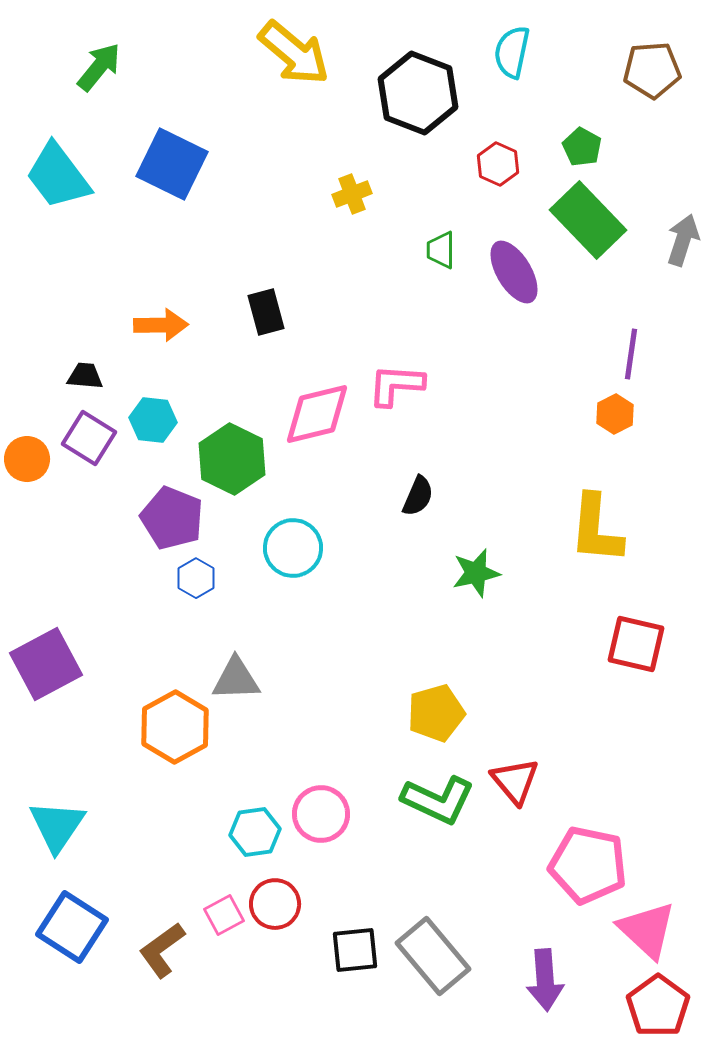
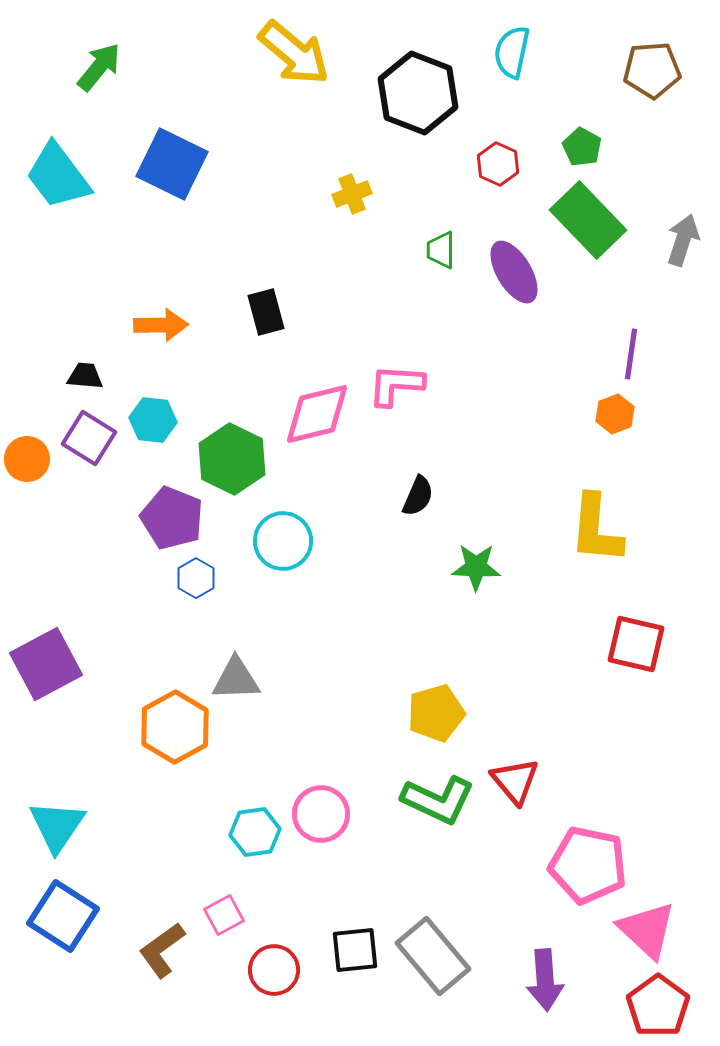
orange hexagon at (615, 414): rotated 6 degrees clockwise
cyan circle at (293, 548): moved 10 px left, 7 px up
green star at (476, 573): moved 6 px up; rotated 15 degrees clockwise
red circle at (275, 904): moved 1 px left, 66 px down
blue square at (72, 927): moved 9 px left, 11 px up
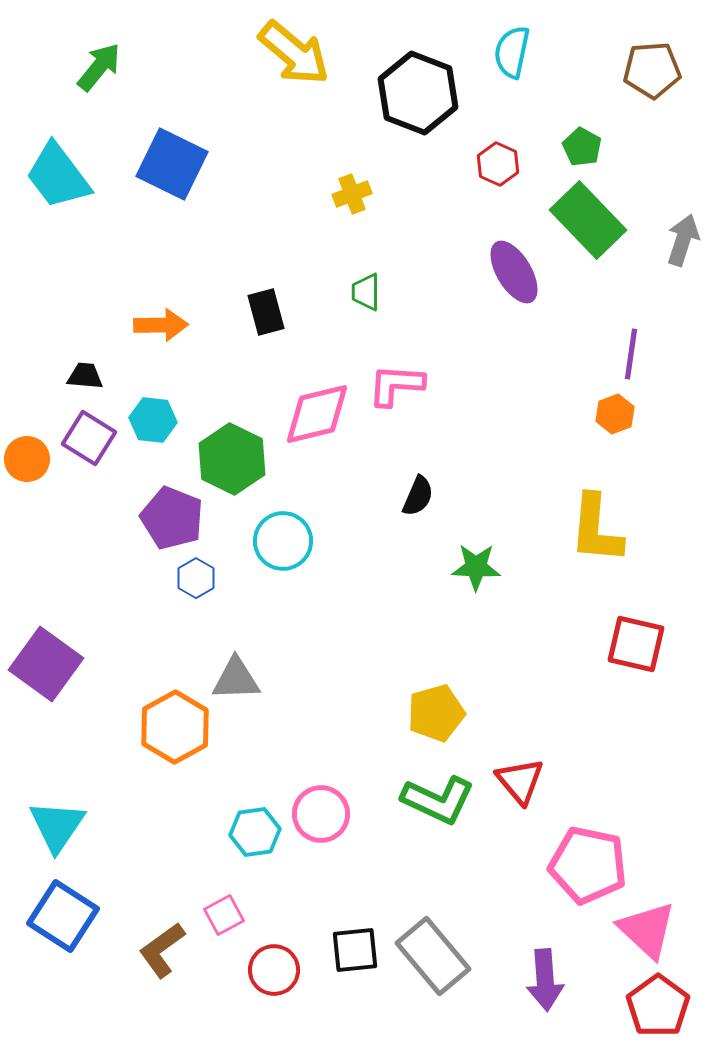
green trapezoid at (441, 250): moved 75 px left, 42 px down
purple square at (46, 664): rotated 26 degrees counterclockwise
red triangle at (515, 781): moved 5 px right
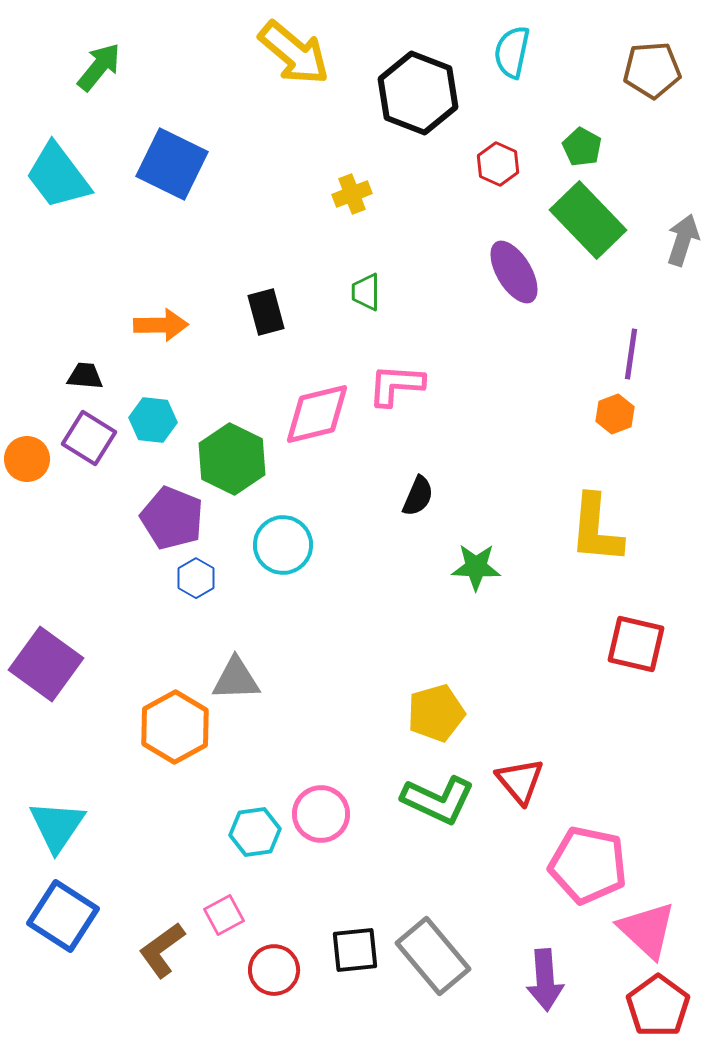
cyan circle at (283, 541): moved 4 px down
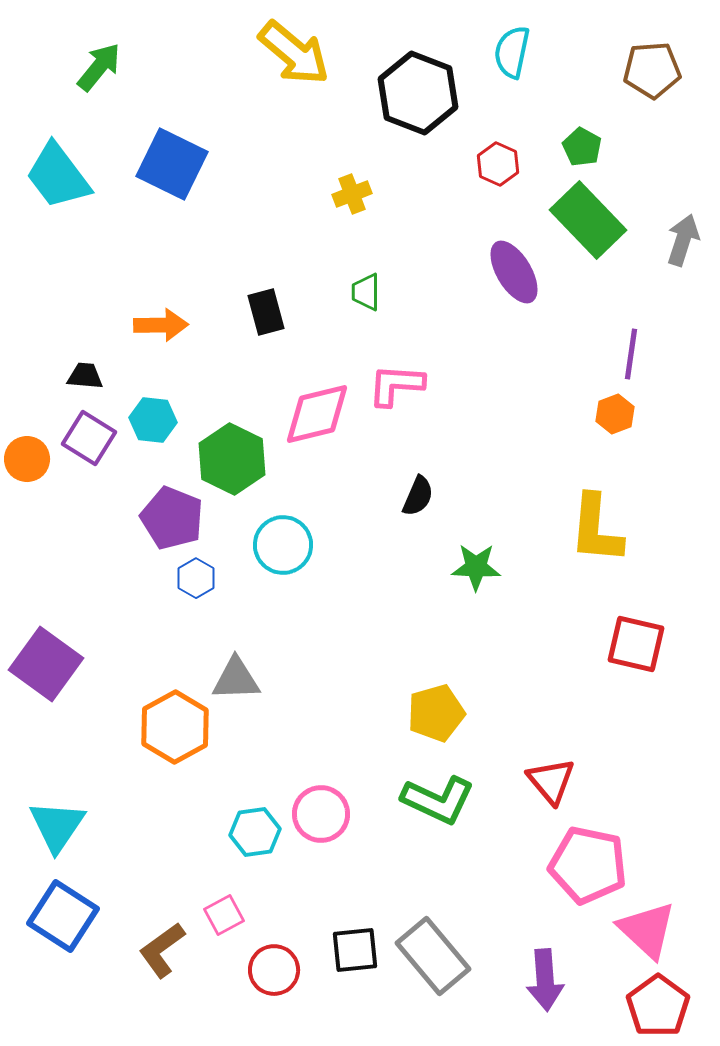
red triangle at (520, 781): moved 31 px right
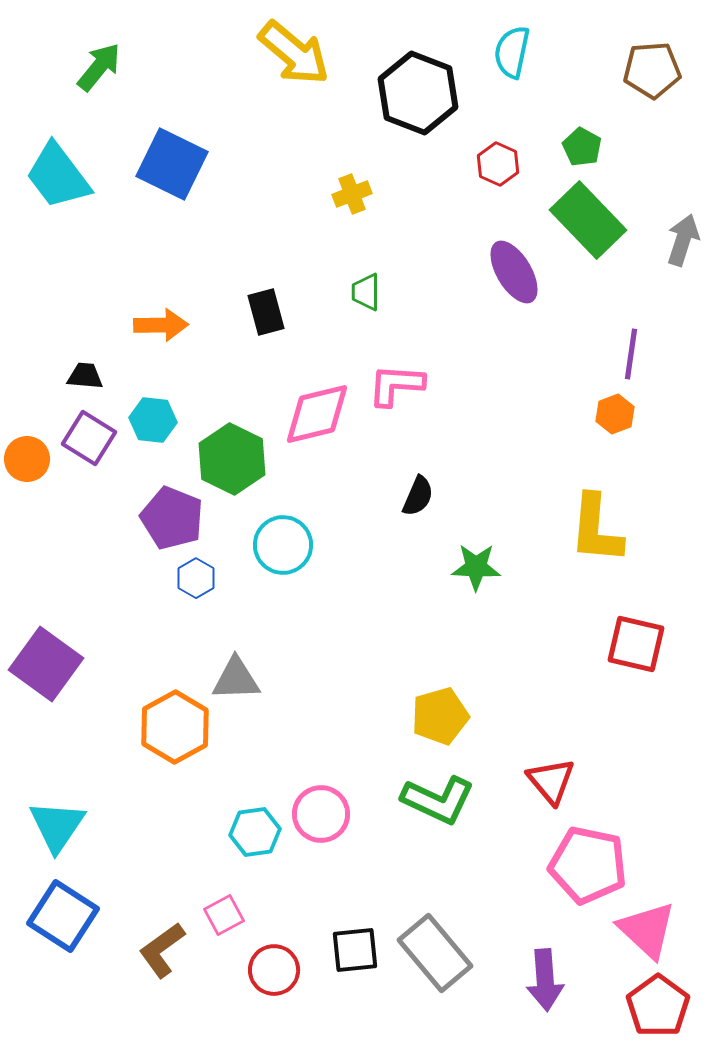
yellow pentagon at (436, 713): moved 4 px right, 3 px down
gray rectangle at (433, 956): moved 2 px right, 3 px up
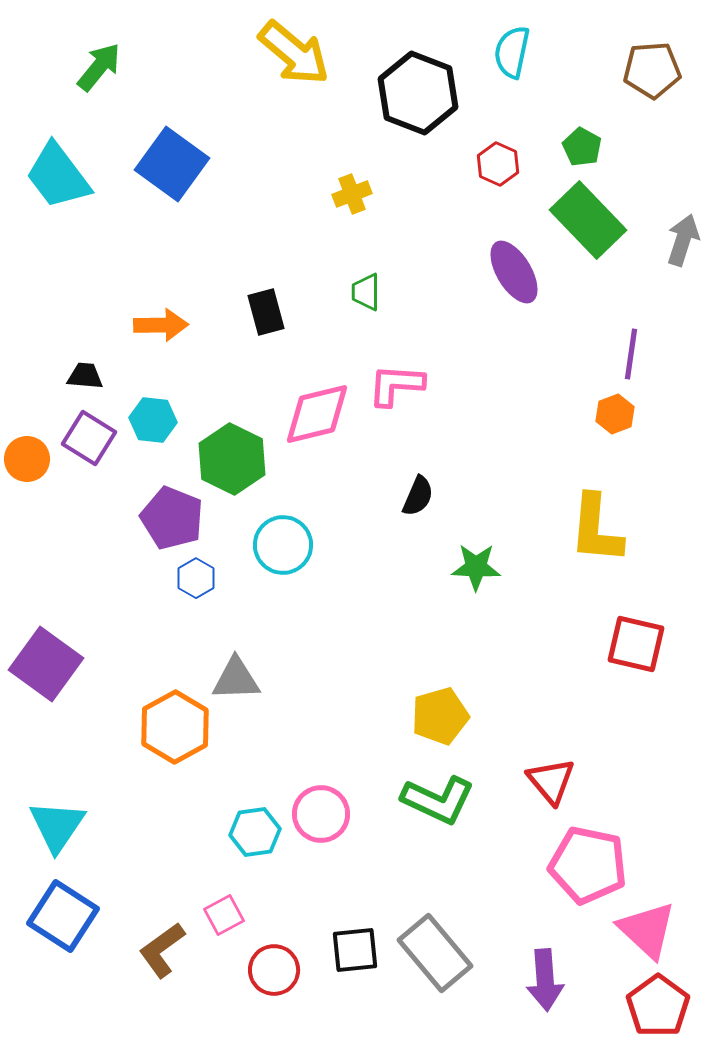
blue square at (172, 164): rotated 10 degrees clockwise
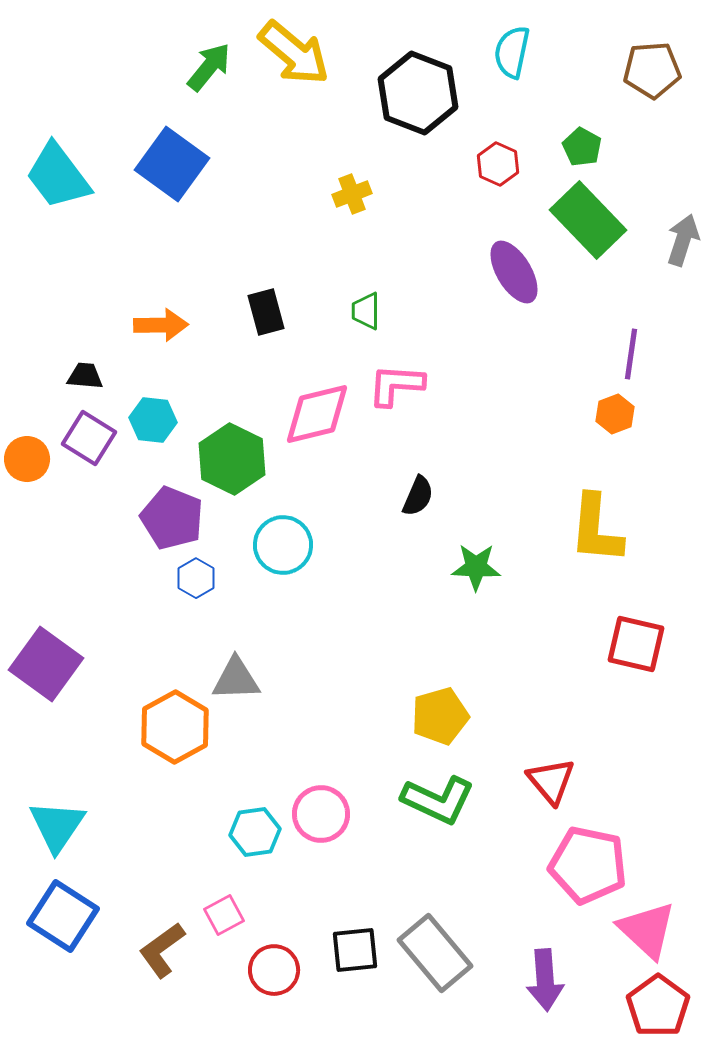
green arrow at (99, 67): moved 110 px right
green trapezoid at (366, 292): moved 19 px down
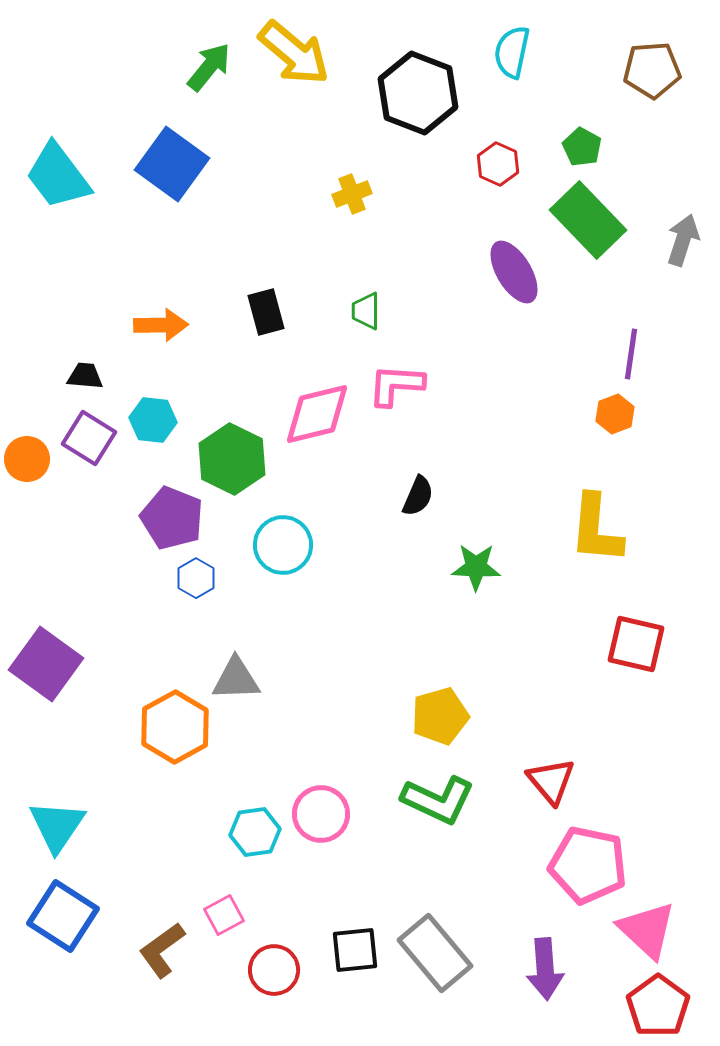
purple arrow at (545, 980): moved 11 px up
